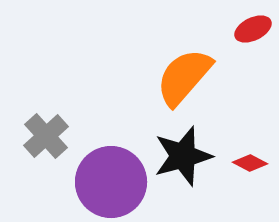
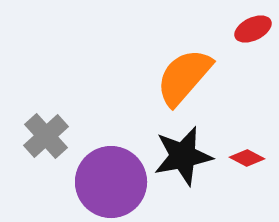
black star: rotated 4 degrees clockwise
red diamond: moved 3 px left, 5 px up
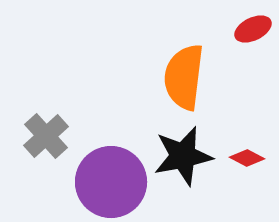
orange semicircle: rotated 34 degrees counterclockwise
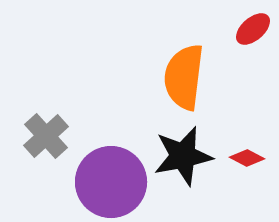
red ellipse: rotated 15 degrees counterclockwise
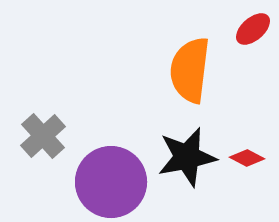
orange semicircle: moved 6 px right, 7 px up
gray cross: moved 3 px left
black star: moved 4 px right, 1 px down
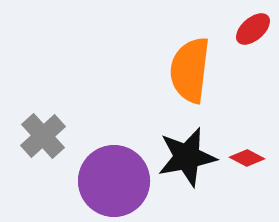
purple circle: moved 3 px right, 1 px up
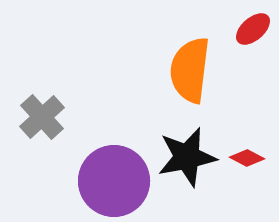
gray cross: moved 1 px left, 19 px up
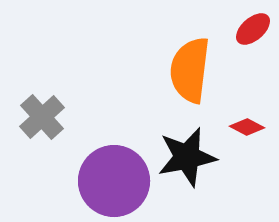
red diamond: moved 31 px up
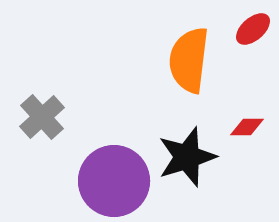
orange semicircle: moved 1 px left, 10 px up
red diamond: rotated 28 degrees counterclockwise
black star: rotated 6 degrees counterclockwise
